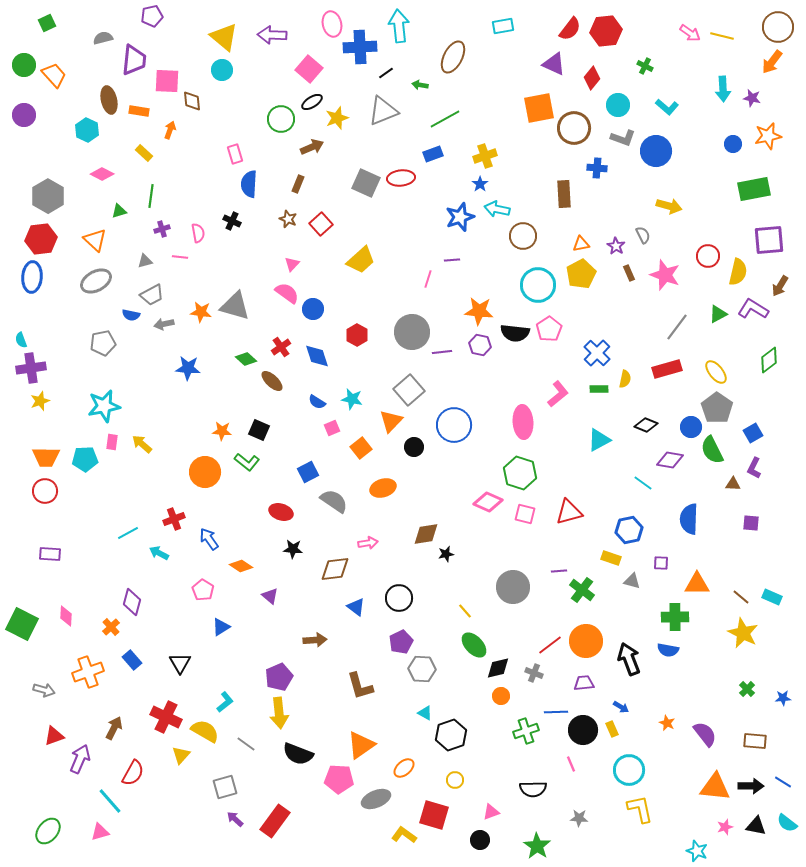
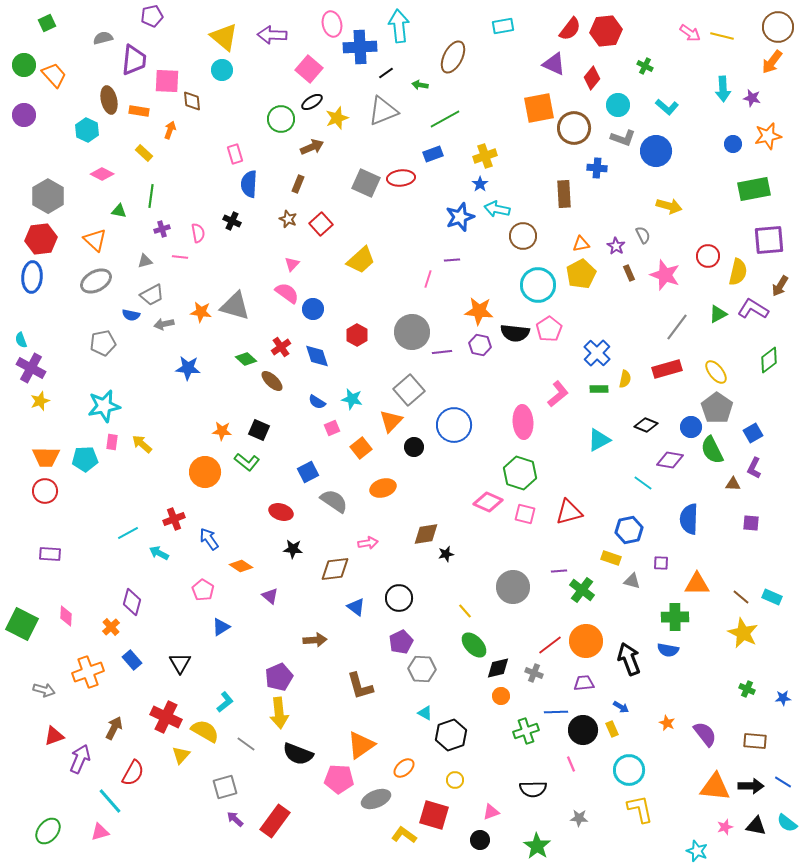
green triangle at (119, 211): rotated 28 degrees clockwise
purple cross at (31, 368): rotated 36 degrees clockwise
green cross at (747, 689): rotated 21 degrees counterclockwise
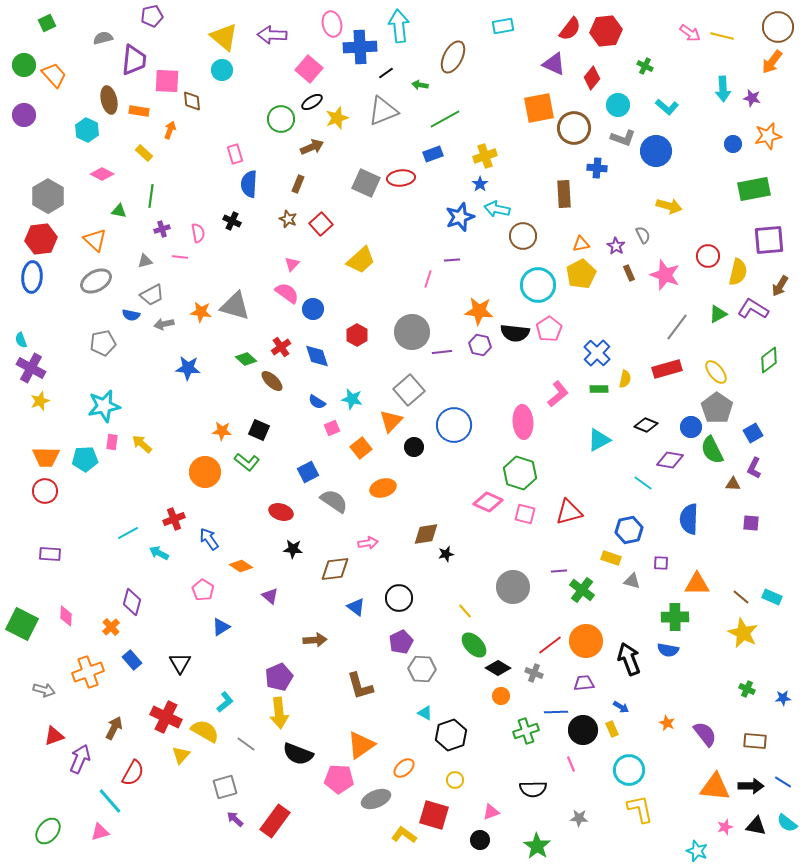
black diamond at (498, 668): rotated 45 degrees clockwise
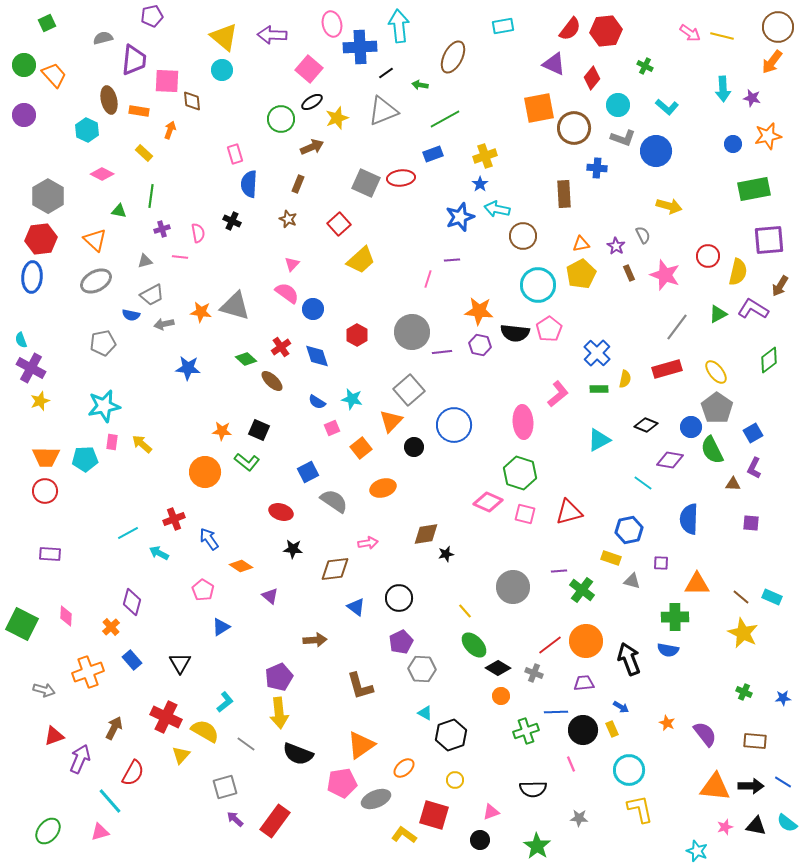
red square at (321, 224): moved 18 px right
green cross at (747, 689): moved 3 px left, 3 px down
pink pentagon at (339, 779): moved 3 px right, 4 px down; rotated 12 degrees counterclockwise
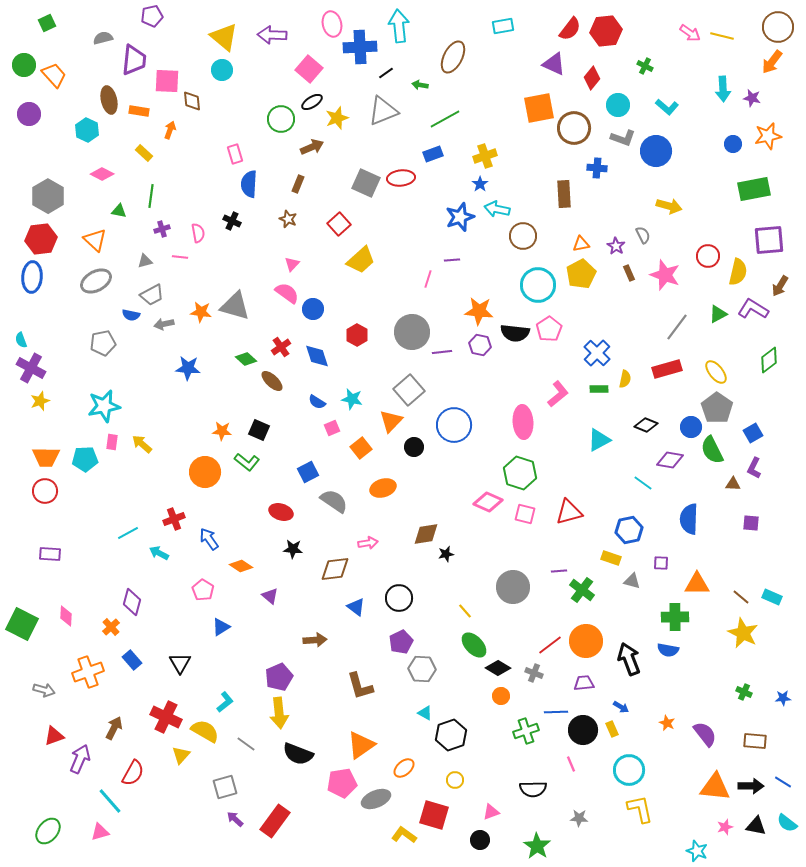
purple circle at (24, 115): moved 5 px right, 1 px up
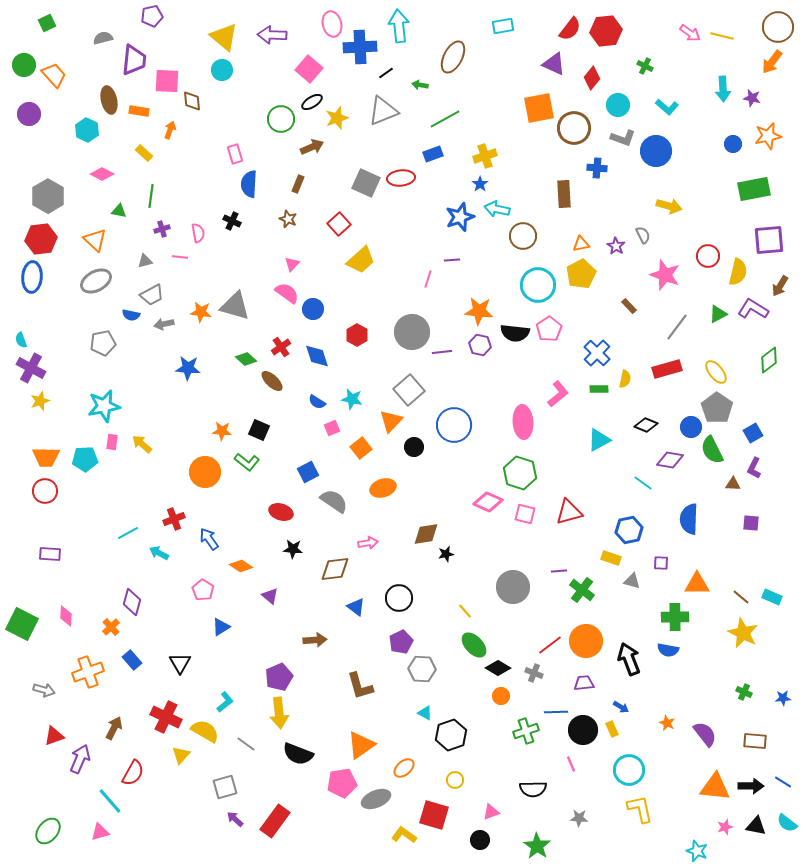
brown rectangle at (629, 273): moved 33 px down; rotated 21 degrees counterclockwise
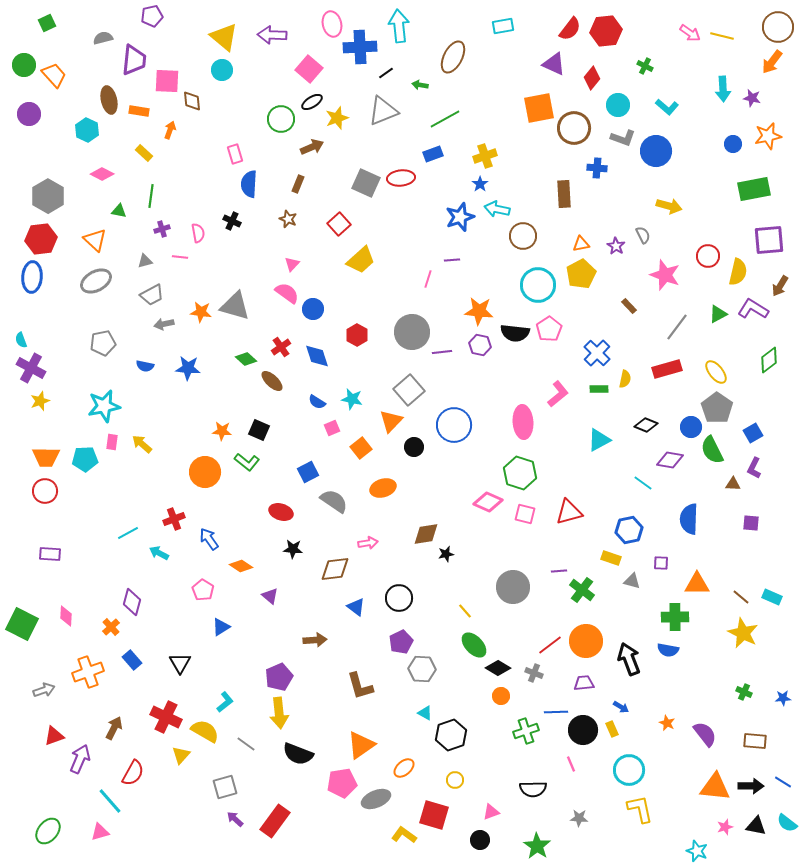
blue semicircle at (131, 315): moved 14 px right, 51 px down
gray arrow at (44, 690): rotated 35 degrees counterclockwise
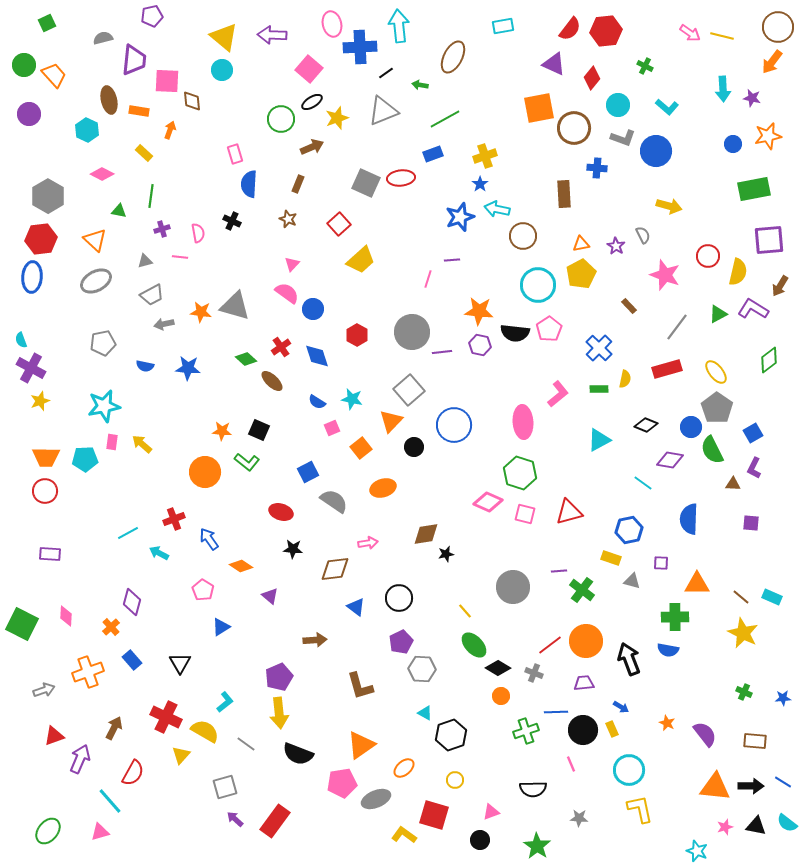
blue cross at (597, 353): moved 2 px right, 5 px up
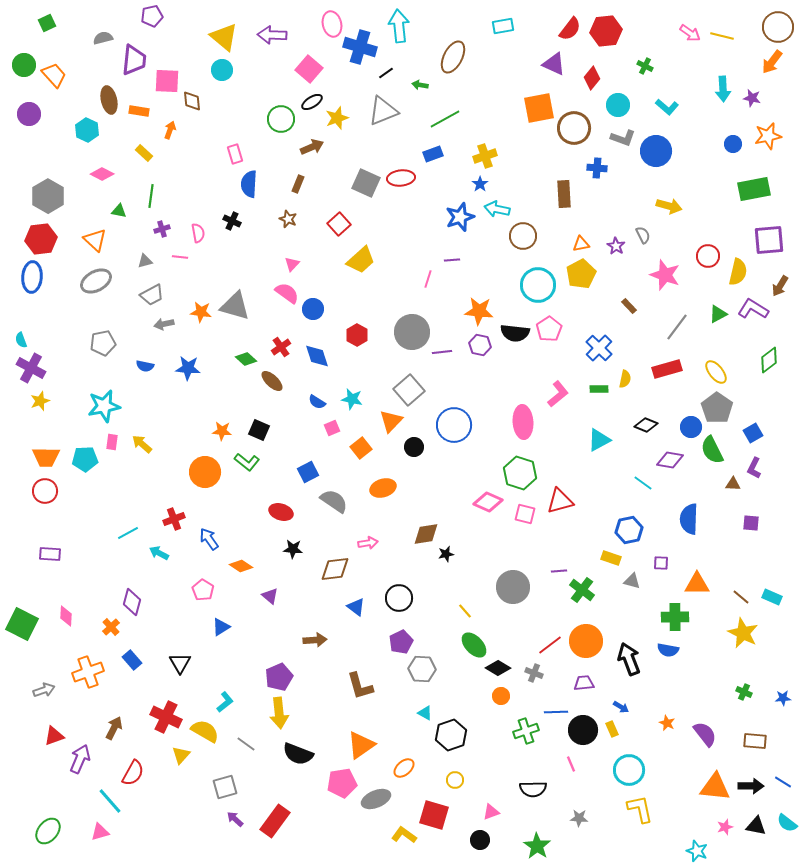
blue cross at (360, 47): rotated 20 degrees clockwise
red triangle at (569, 512): moved 9 px left, 11 px up
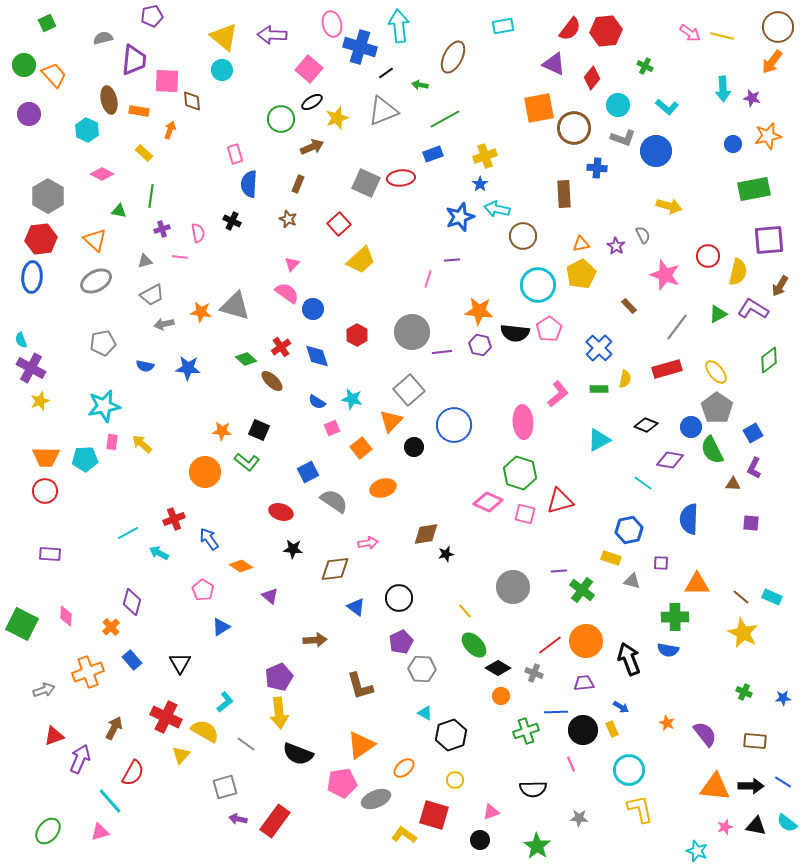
purple arrow at (235, 819): moved 3 px right; rotated 30 degrees counterclockwise
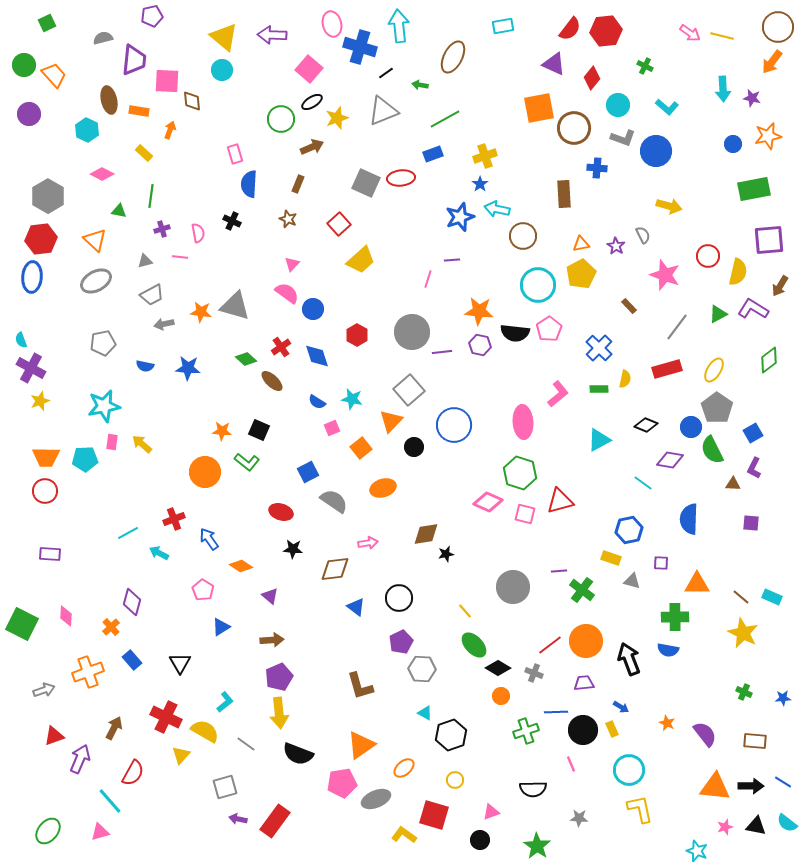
yellow ellipse at (716, 372): moved 2 px left, 2 px up; rotated 70 degrees clockwise
brown arrow at (315, 640): moved 43 px left
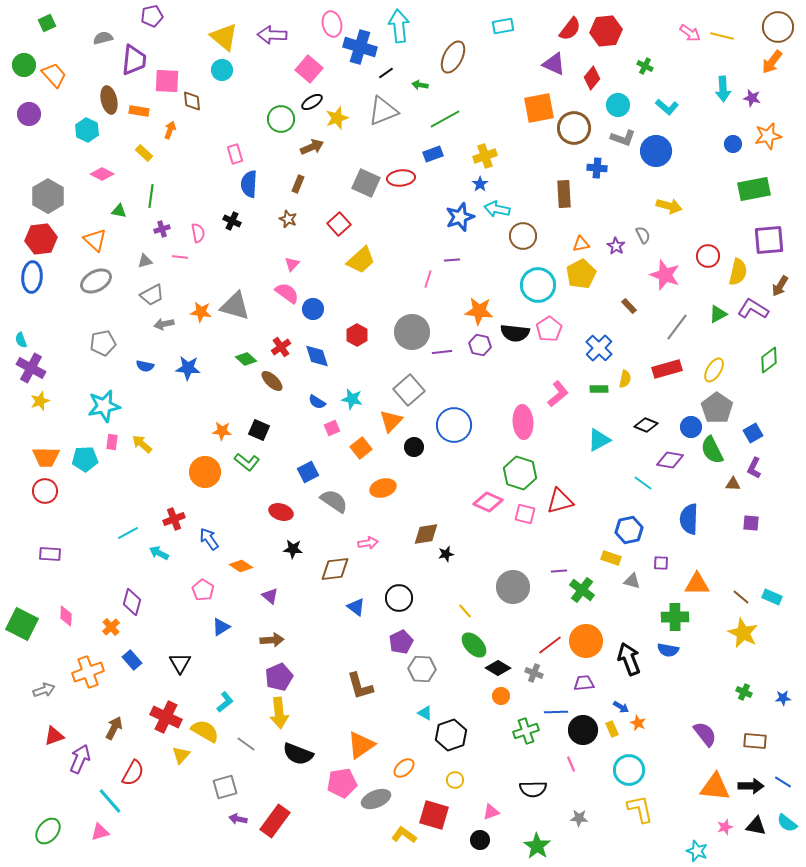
orange star at (667, 723): moved 29 px left
